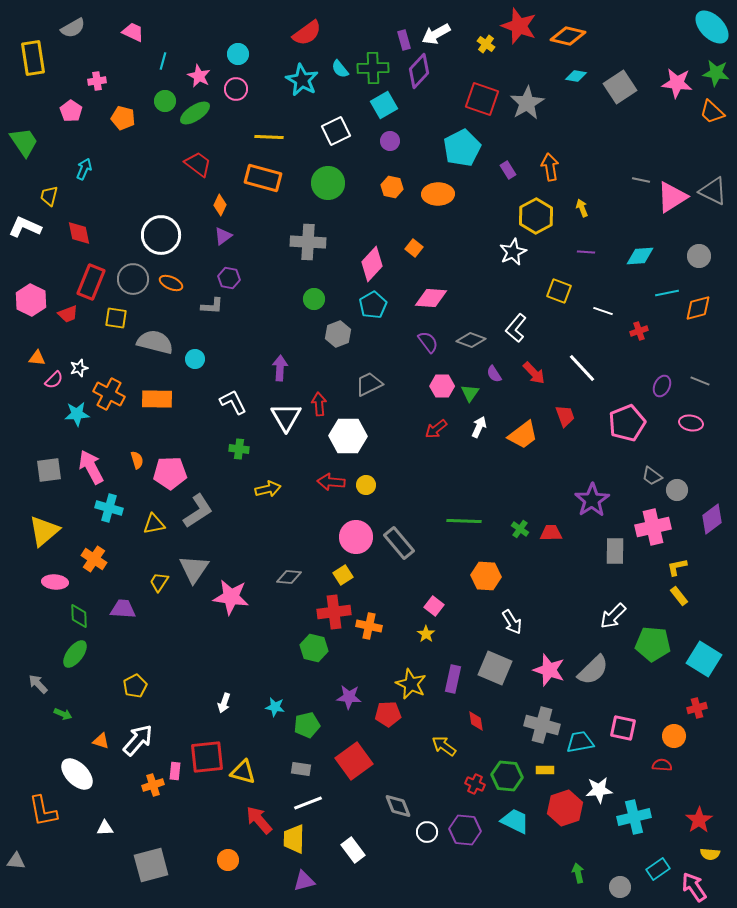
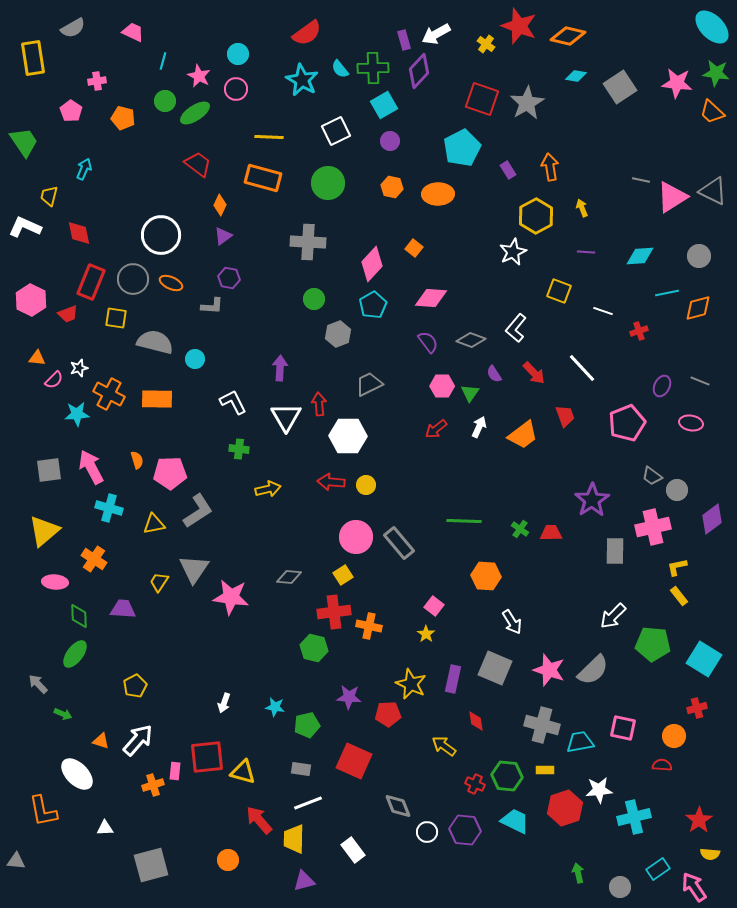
red square at (354, 761): rotated 30 degrees counterclockwise
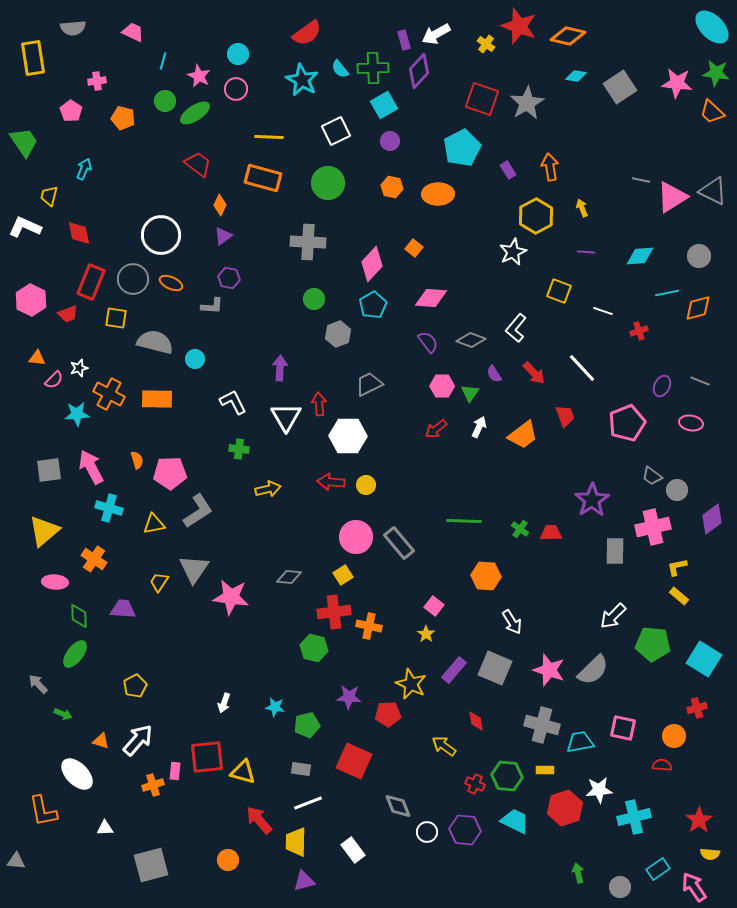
gray semicircle at (73, 28): rotated 25 degrees clockwise
yellow rectangle at (679, 596): rotated 12 degrees counterclockwise
purple rectangle at (453, 679): moved 1 px right, 9 px up; rotated 28 degrees clockwise
yellow trapezoid at (294, 839): moved 2 px right, 3 px down
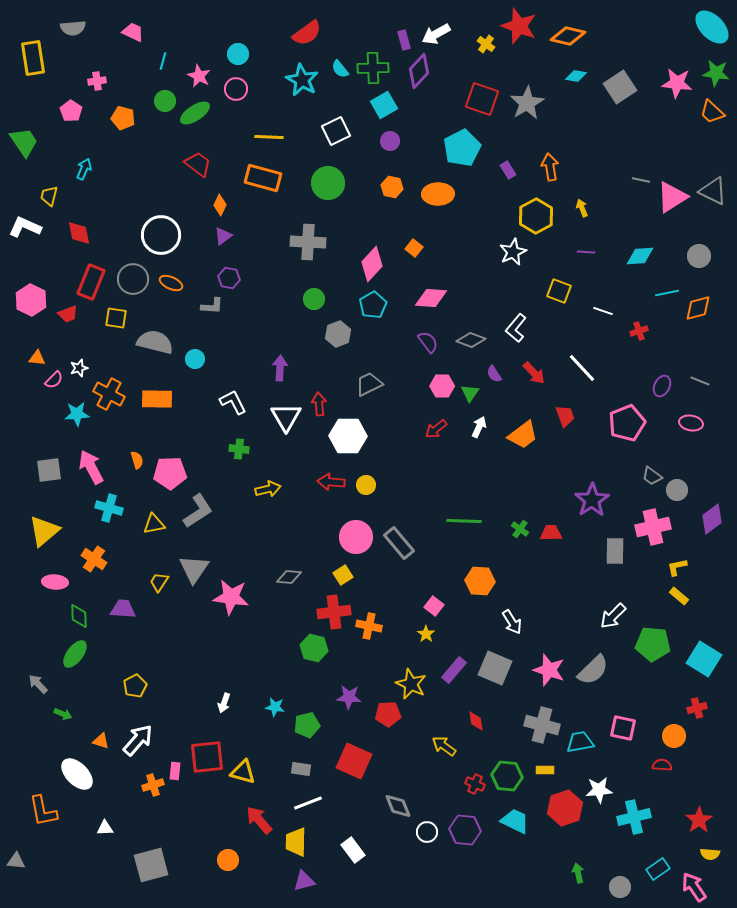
orange hexagon at (486, 576): moved 6 px left, 5 px down
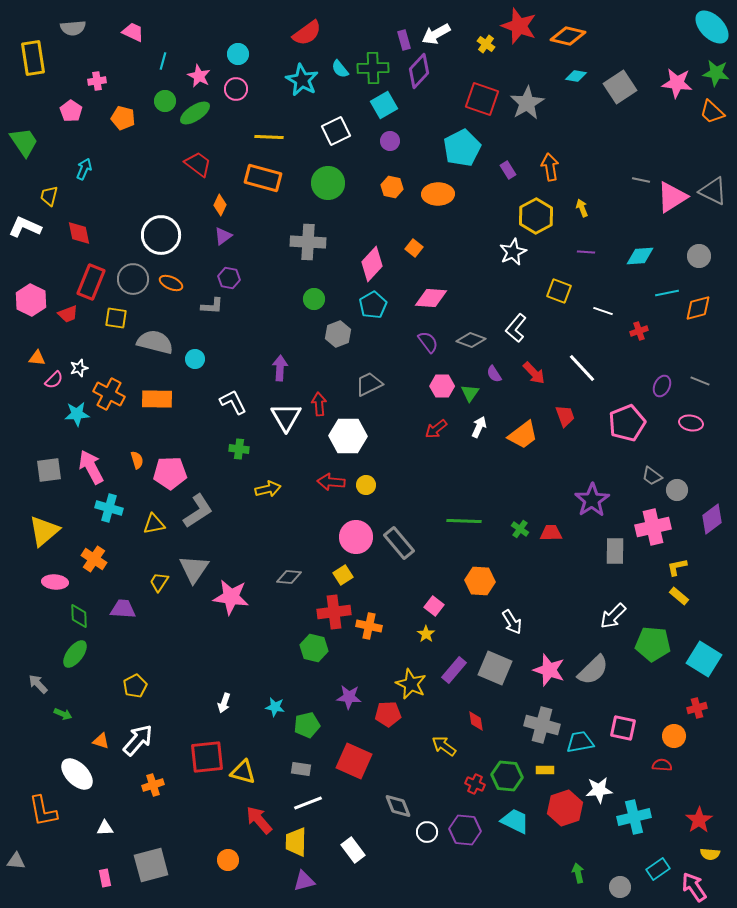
pink rectangle at (175, 771): moved 70 px left, 107 px down; rotated 18 degrees counterclockwise
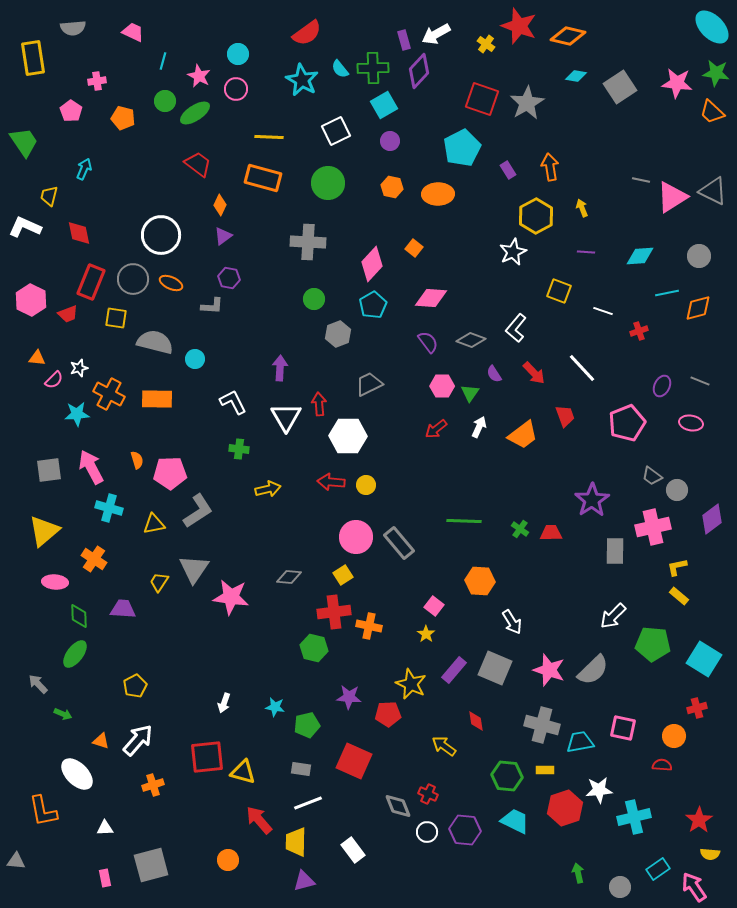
red cross at (475, 784): moved 47 px left, 10 px down
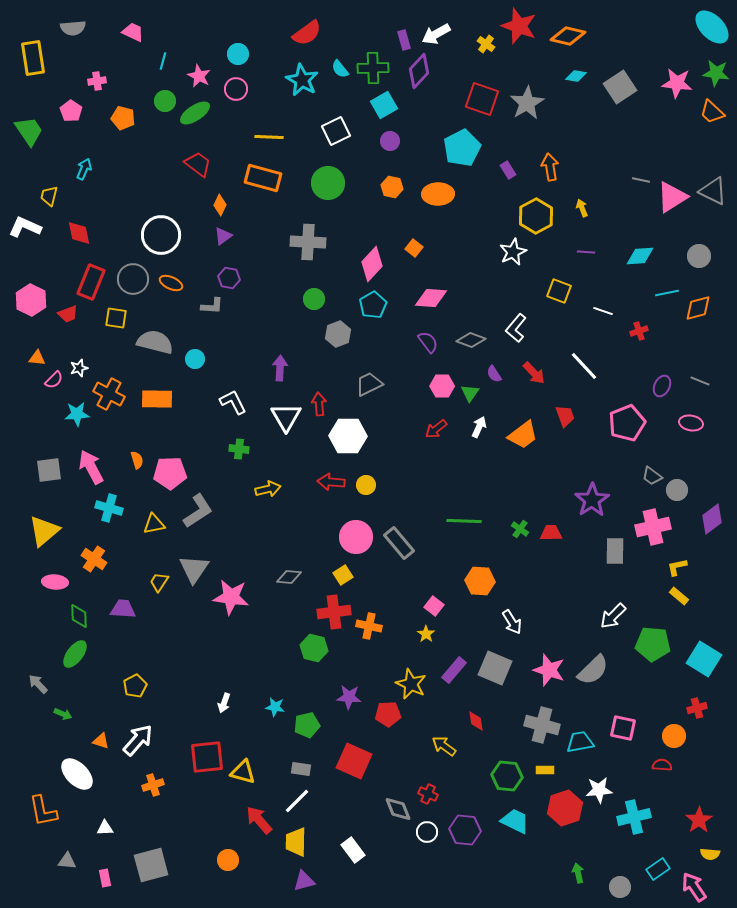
green trapezoid at (24, 142): moved 5 px right, 11 px up
white line at (582, 368): moved 2 px right, 2 px up
white line at (308, 803): moved 11 px left, 2 px up; rotated 24 degrees counterclockwise
gray diamond at (398, 806): moved 3 px down
gray triangle at (16, 861): moved 51 px right
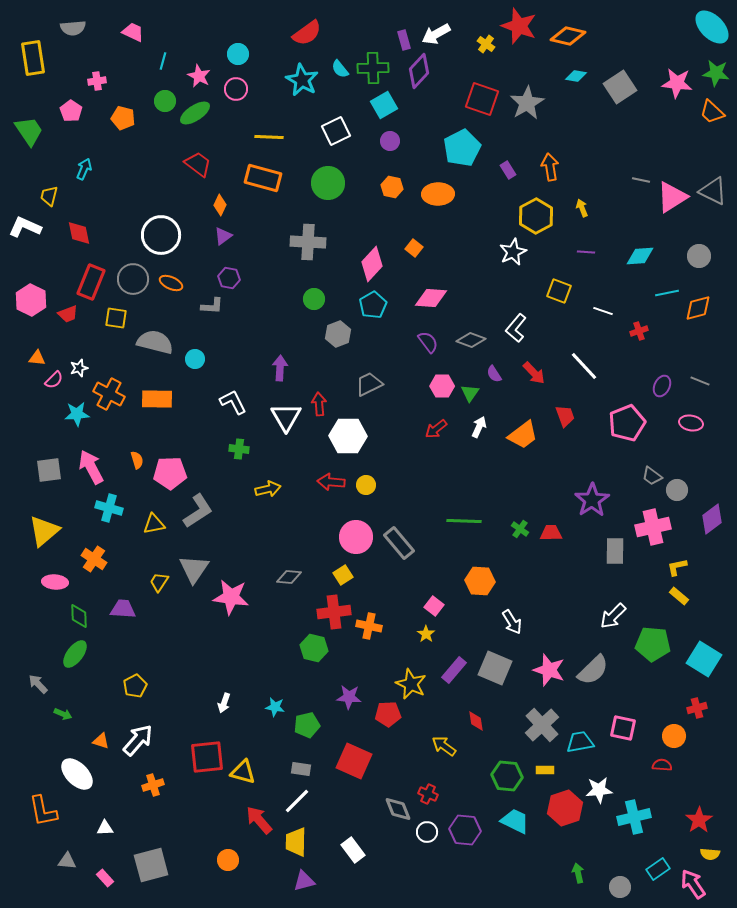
gray cross at (542, 725): rotated 32 degrees clockwise
pink rectangle at (105, 878): rotated 30 degrees counterclockwise
pink arrow at (694, 887): moved 1 px left, 3 px up
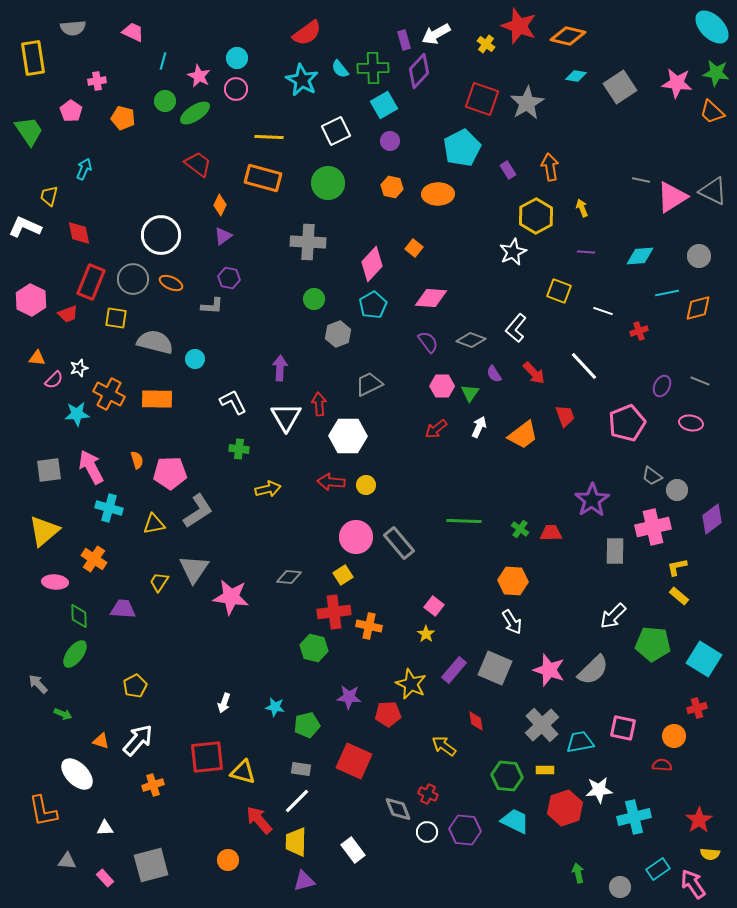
cyan circle at (238, 54): moved 1 px left, 4 px down
orange hexagon at (480, 581): moved 33 px right
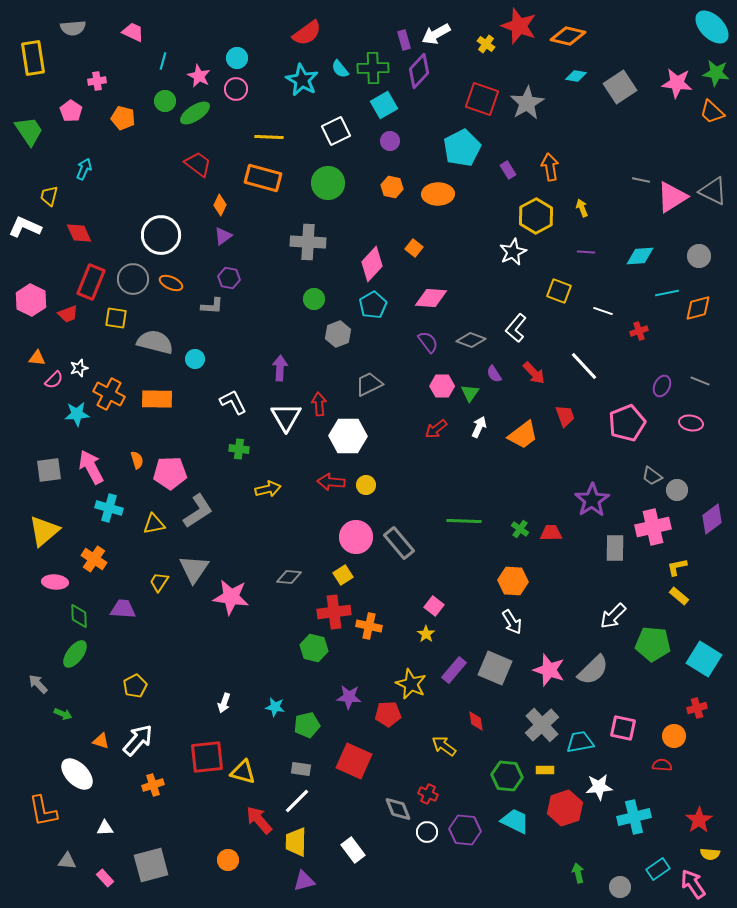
red diamond at (79, 233): rotated 12 degrees counterclockwise
gray rectangle at (615, 551): moved 3 px up
white star at (599, 790): moved 3 px up
